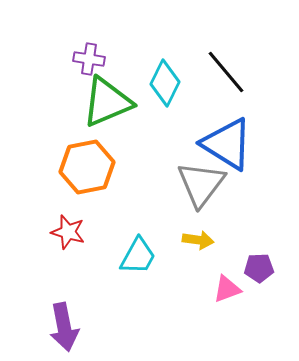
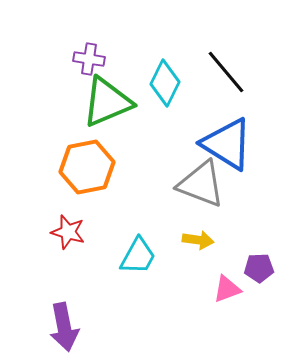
gray triangle: rotated 46 degrees counterclockwise
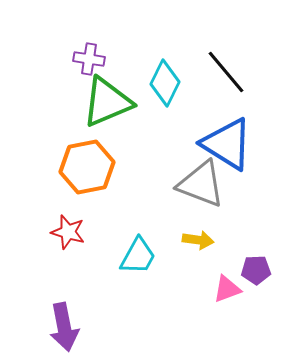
purple pentagon: moved 3 px left, 2 px down
